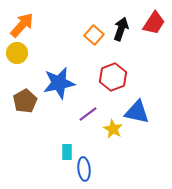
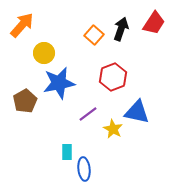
yellow circle: moved 27 px right
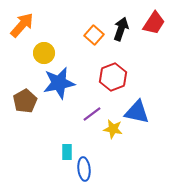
purple line: moved 4 px right
yellow star: rotated 18 degrees counterclockwise
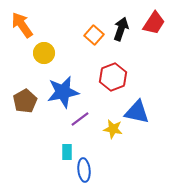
orange arrow: rotated 76 degrees counterclockwise
blue star: moved 4 px right, 9 px down
purple line: moved 12 px left, 5 px down
blue ellipse: moved 1 px down
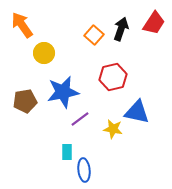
red hexagon: rotated 8 degrees clockwise
brown pentagon: rotated 20 degrees clockwise
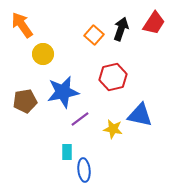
yellow circle: moved 1 px left, 1 px down
blue triangle: moved 3 px right, 3 px down
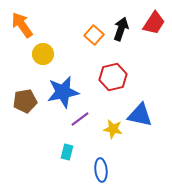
cyan rectangle: rotated 14 degrees clockwise
blue ellipse: moved 17 px right
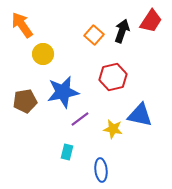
red trapezoid: moved 3 px left, 2 px up
black arrow: moved 1 px right, 2 px down
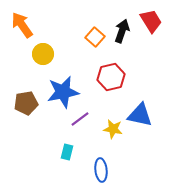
red trapezoid: rotated 65 degrees counterclockwise
orange square: moved 1 px right, 2 px down
red hexagon: moved 2 px left
brown pentagon: moved 1 px right, 2 px down
